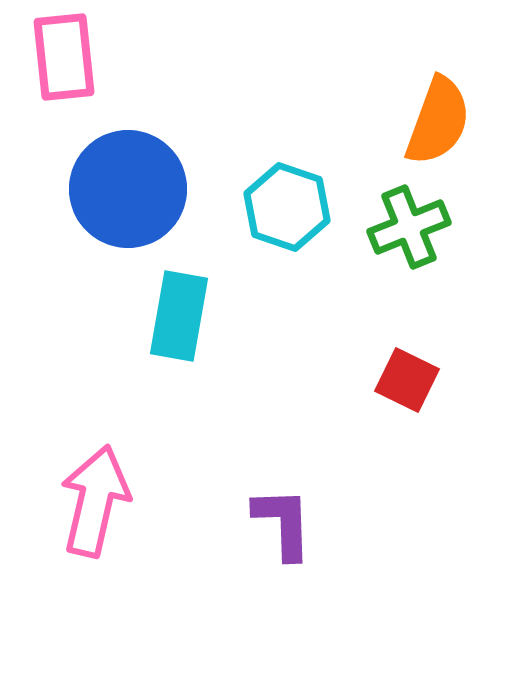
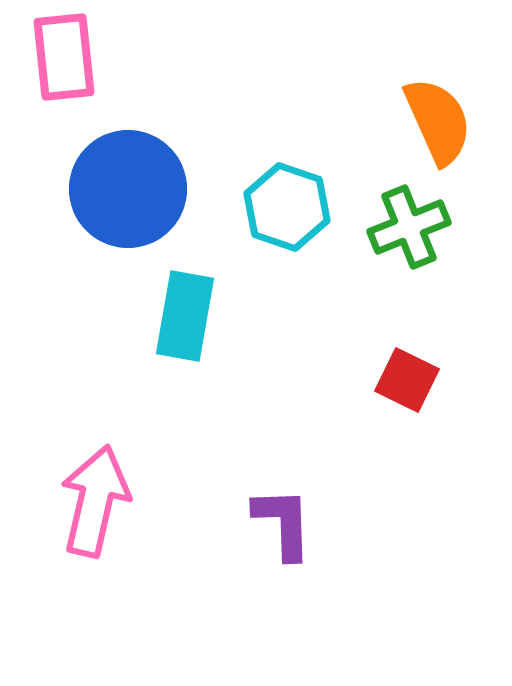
orange semicircle: rotated 44 degrees counterclockwise
cyan rectangle: moved 6 px right
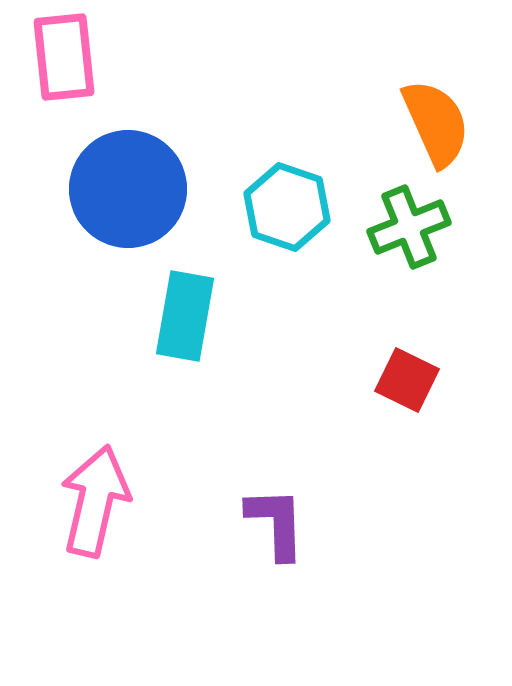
orange semicircle: moved 2 px left, 2 px down
purple L-shape: moved 7 px left
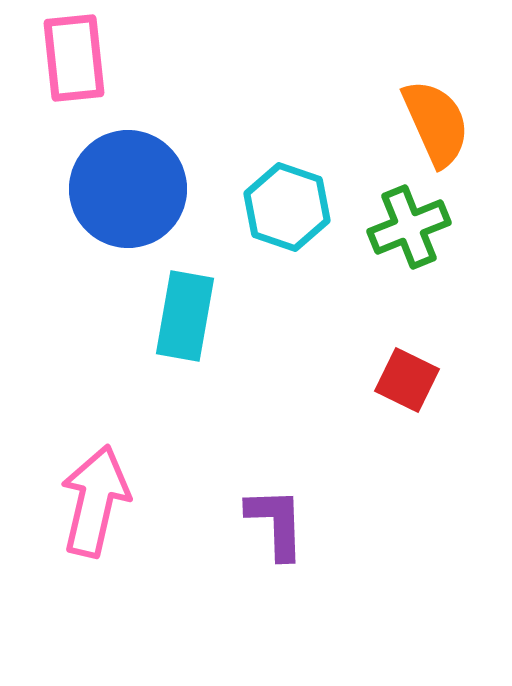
pink rectangle: moved 10 px right, 1 px down
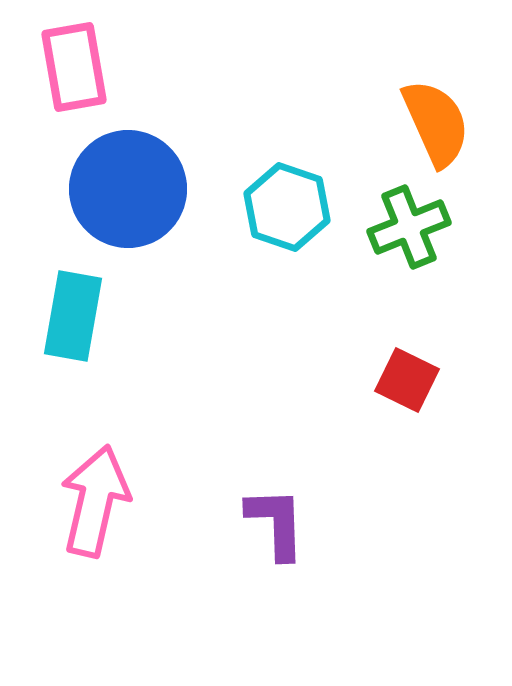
pink rectangle: moved 9 px down; rotated 4 degrees counterclockwise
cyan rectangle: moved 112 px left
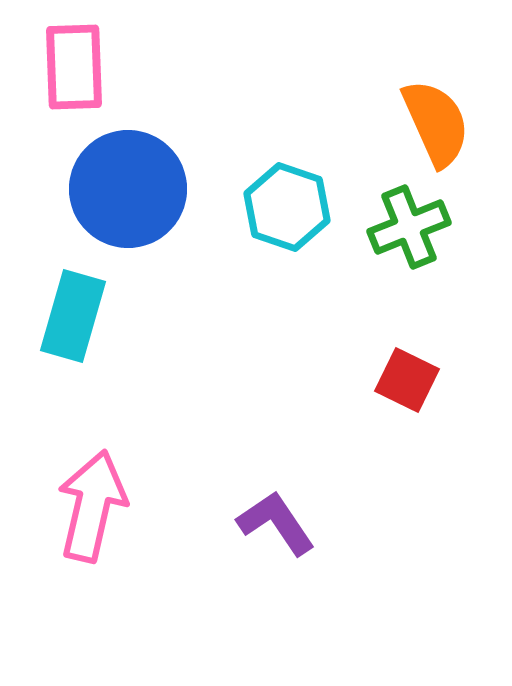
pink rectangle: rotated 8 degrees clockwise
cyan rectangle: rotated 6 degrees clockwise
pink arrow: moved 3 px left, 5 px down
purple L-shape: rotated 32 degrees counterclockwise
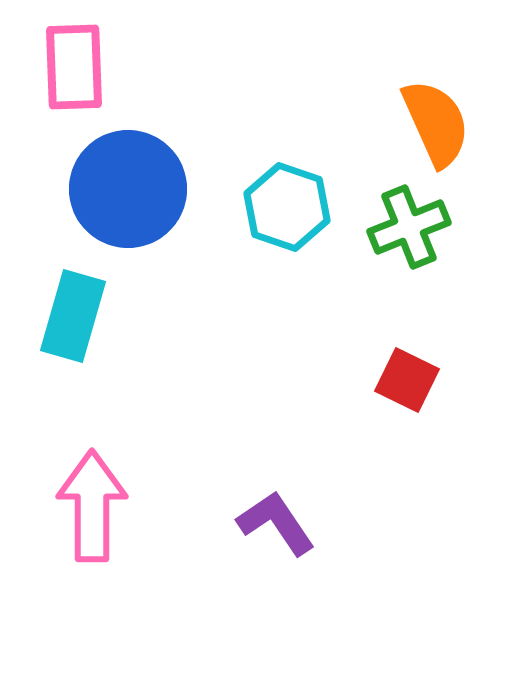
pink arrow: rotated 13 degrees counterclockwise
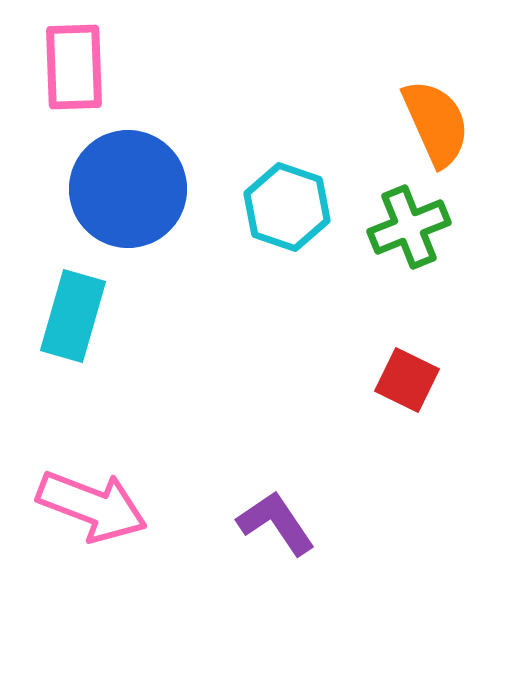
pink arrow: rotated 111 degrees clockwise
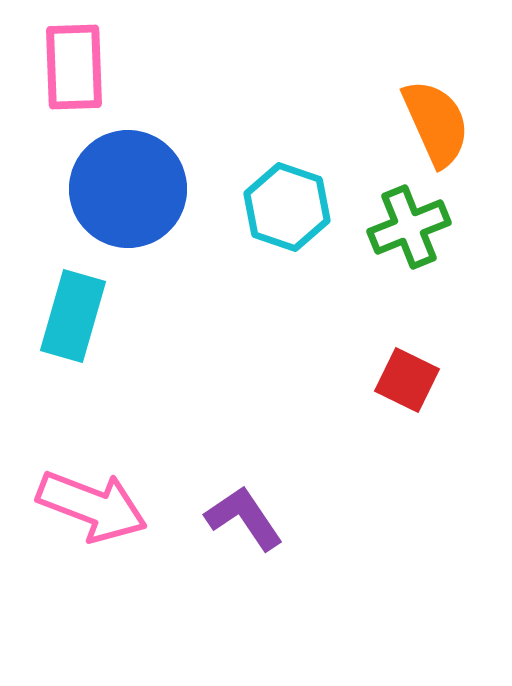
purple L-shape: moved 32 px left, 5 px up
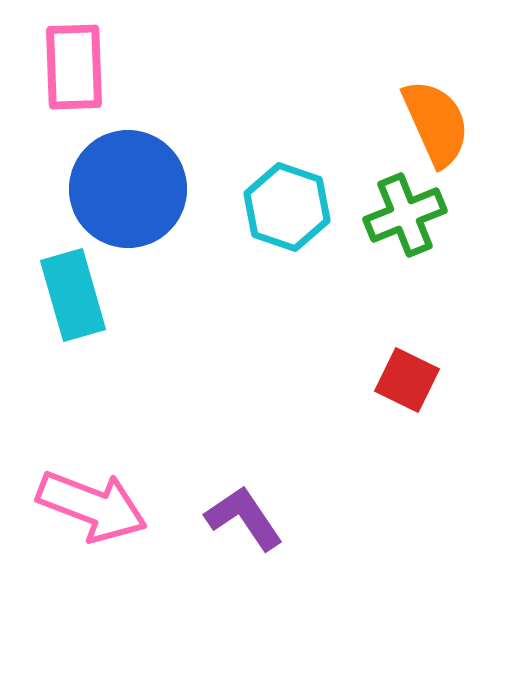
green cross: moved 4 px left, 12 px up
cyan rectangle: moved 21 px up; rotated 32 degrees counterclockwise
